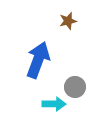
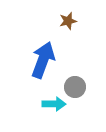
blue arrow: moved 5 px right
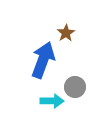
brown star: moved 2 px left, 12 px down; rotated 18 degrees counterclockwise
cyan arrow: moved 2 px left, 3 px up
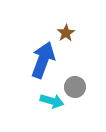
cyan arrow: rotated 15 degrees clockwise
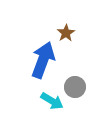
cyan arrow: rotated 15 degrees clockwise
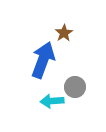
brown star: moved 2 px left
cyan arrow: rotated 145 degrees clockwise
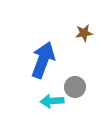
brown star: moved 20 px right; rotated 24 degrees clockwise
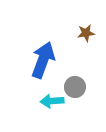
brown star: moved 2 px right
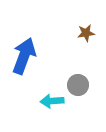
blue arrow: moved 19 px left, 4 px up
gray circle: moved 3 px right, 2 px up
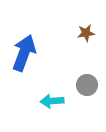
blue arrow: moved 3 px up
gray circle: moved 9 px right
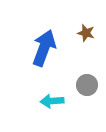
brown star: rotated 24 degrees clockwise
blue arrow: moved 20 px right, 5 px up
